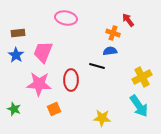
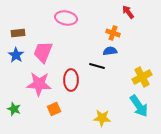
red arrow: moved 8 px up
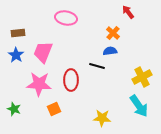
orange cross: rotated 24 degrees clockwise
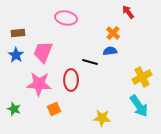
black line: moved 7 px left, 4 px up
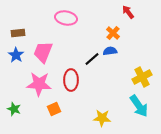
black line: moved 2 px right, 3 px up; rotated 56 degrees counterclockwise
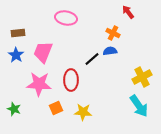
orange cross: rotated 16 degrees counterclockwise
orange square: moved 2 px right, 1 px up
yellow star: moved 19 px left, 6 px up
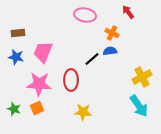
pink ellipse: moved 19 px right, 3 px up
orange cross: moved 1 px left
blue star: moved 2 px down; rotated 21 degrees counterclockwise
orange square: moved 19 px left
